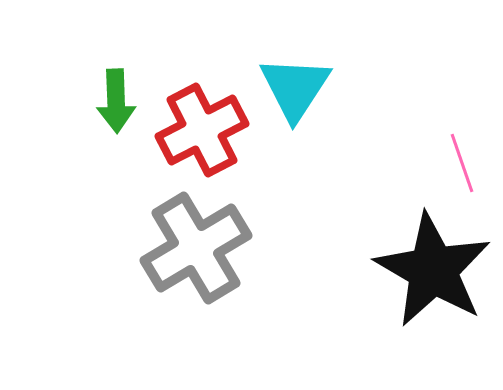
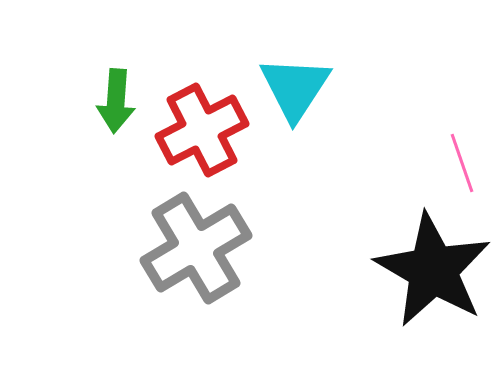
green arrow: rotated 6 degrees clockwise
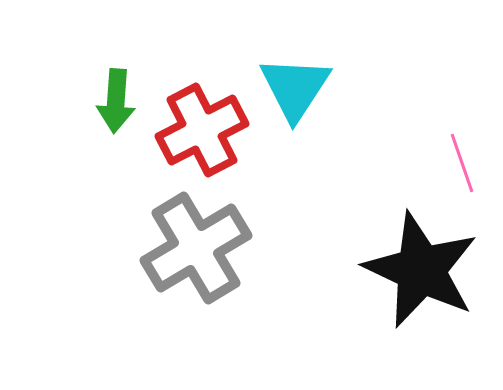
black star: moved 12 px left; rotated 5 degrees counterclockwise
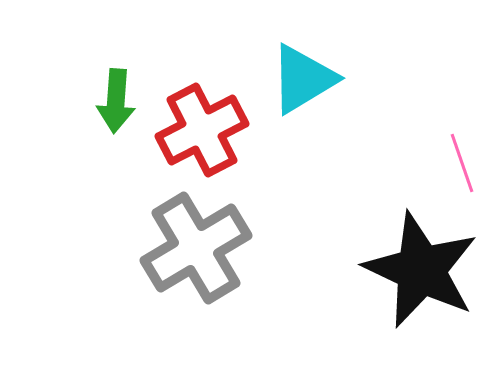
cyan triangle: moved 8 px right, 9 px up; rotated 26 degrees clockwise
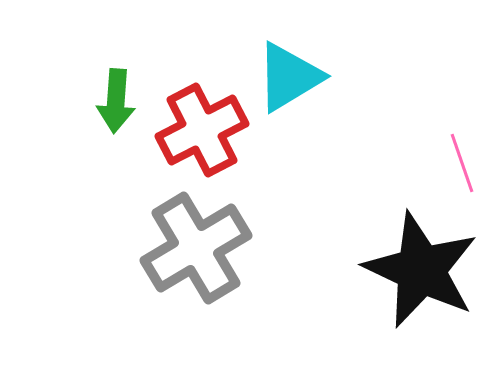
cyan triangle: moved 14 px left, 2 px up
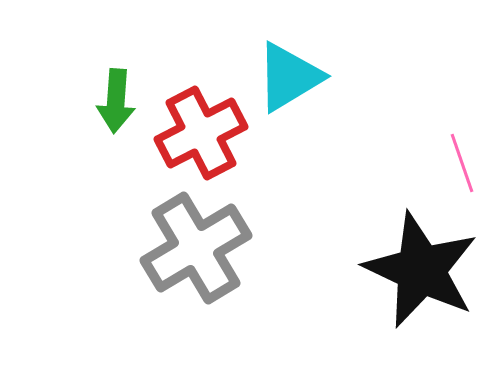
red cross: moved 1 px left, 3 px down
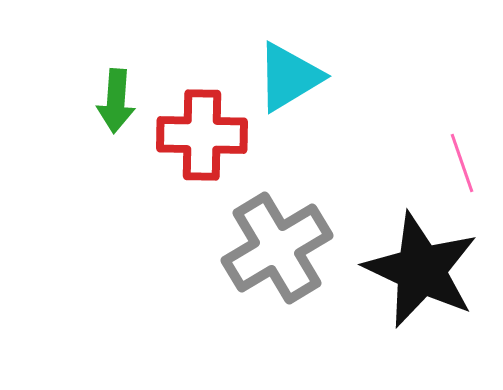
red cross: moved 1 px right, 2 px down; rotated 28 degrees clockwise
gray cross: moved 81 px right
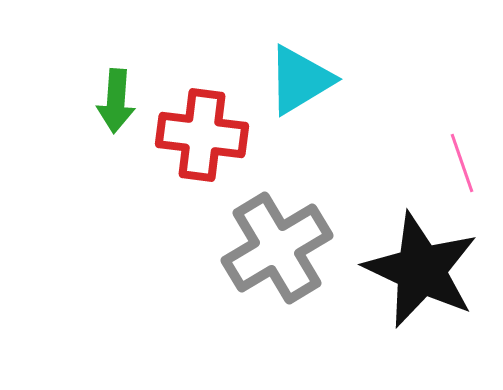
cyan triangle: moved 11 px right, 3 px down
red cross: rotated 6 degrees clockwise
